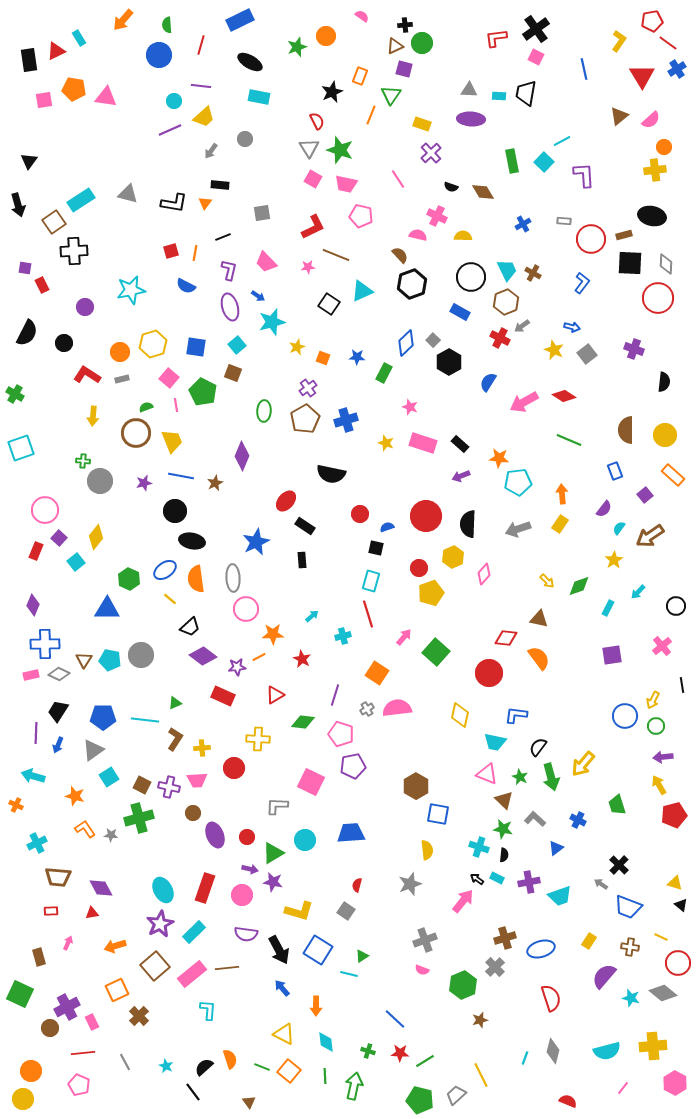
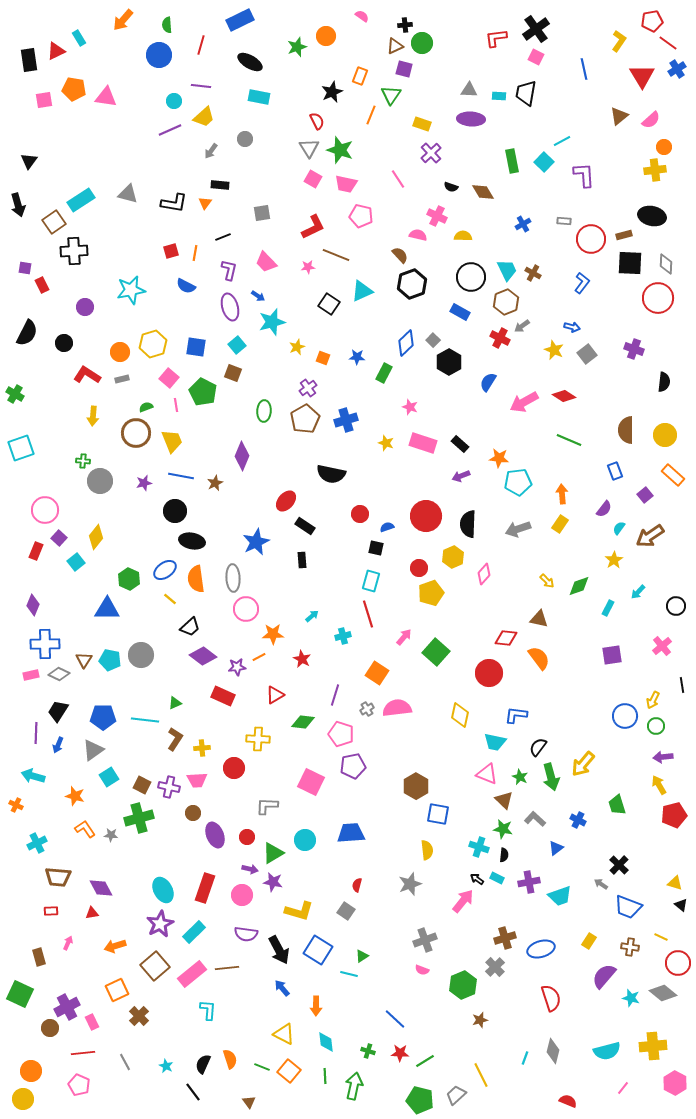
gray L-shape at (277, 806): moved 10 px left
black semicircle at (204, 1067): moved 1 px left, 3 px up; rotated 24 degrees counterclockwise
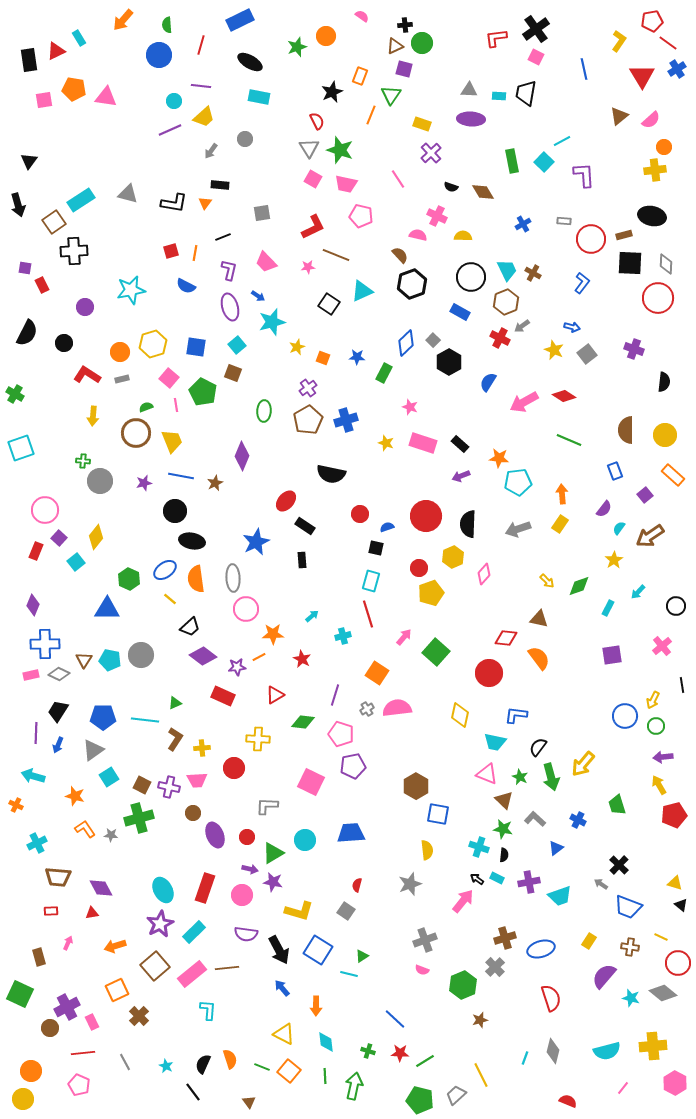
brown pentagon at (305, 419): moved 3 px right, 1 px down
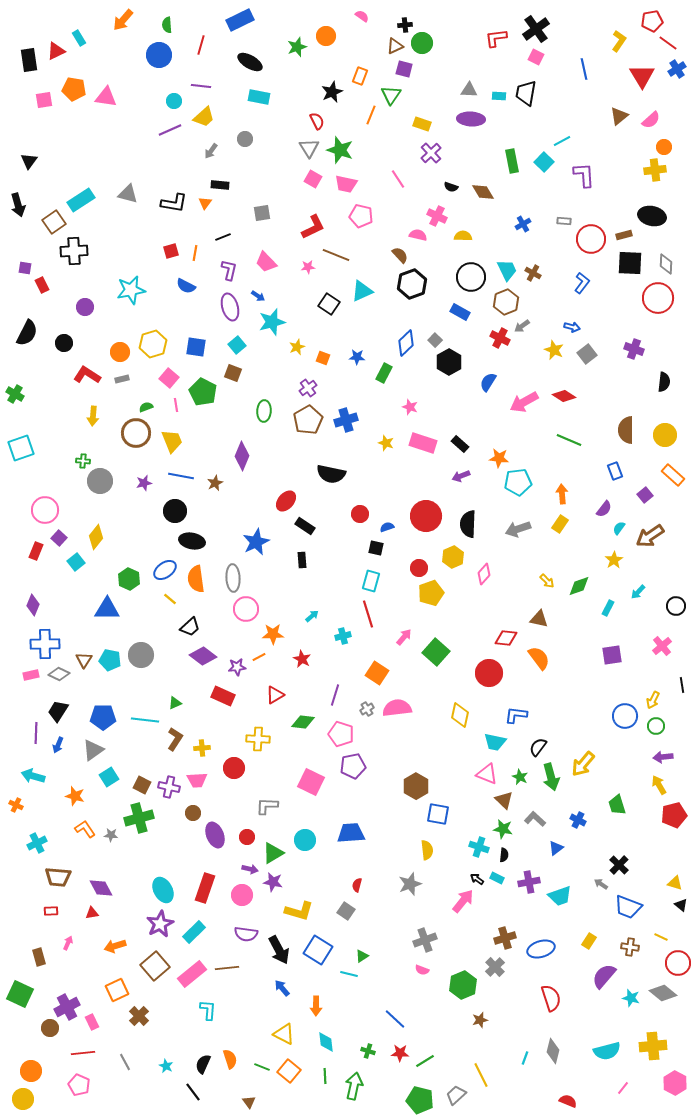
gray square at (433, 340): moved 2 px right
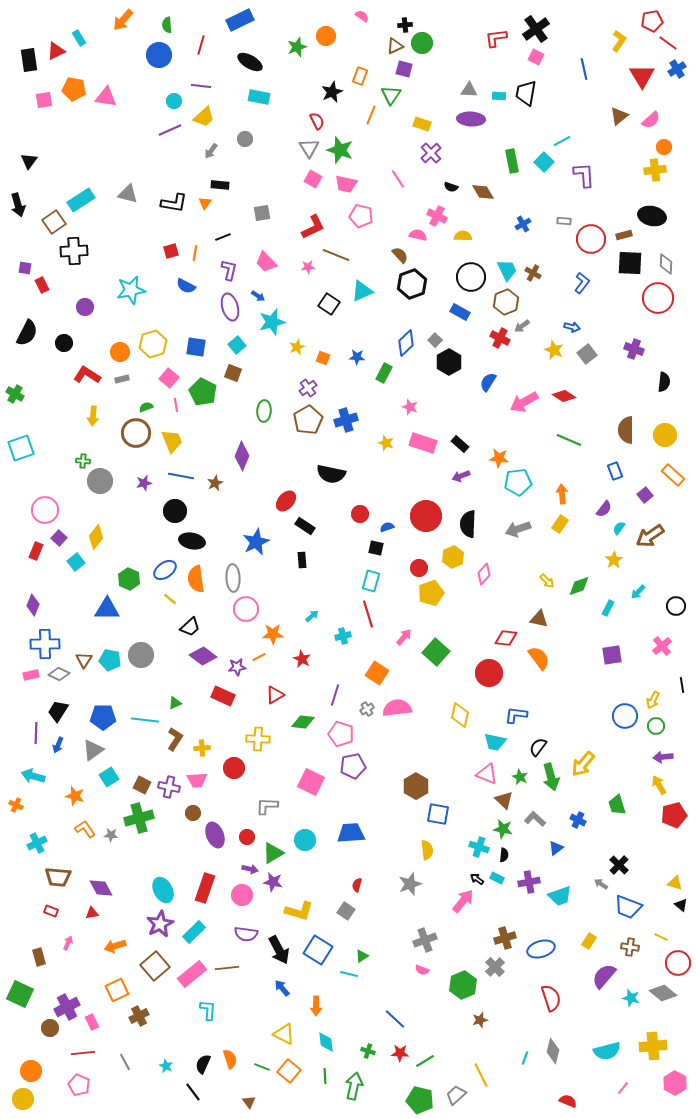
red rectangle at (51, 911): rotated 24 degrees clockwise
brown cross at (139, 1016): rotated 18 degrees clockwise
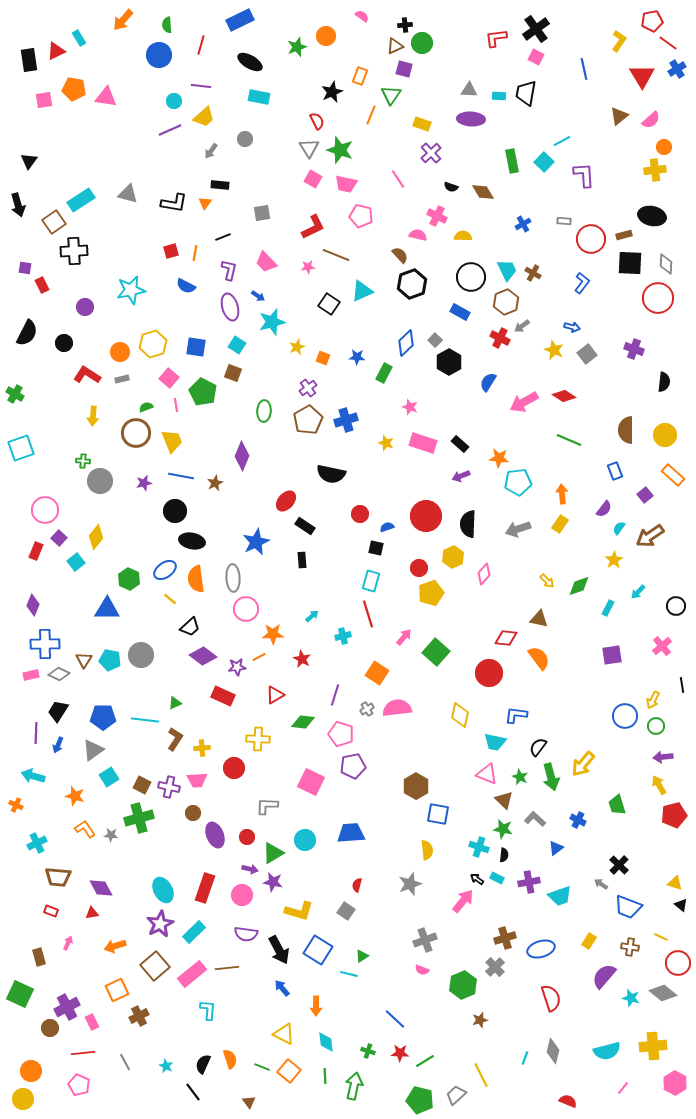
cyan square at (237, 345): rotated 18 degrees counterclockwise
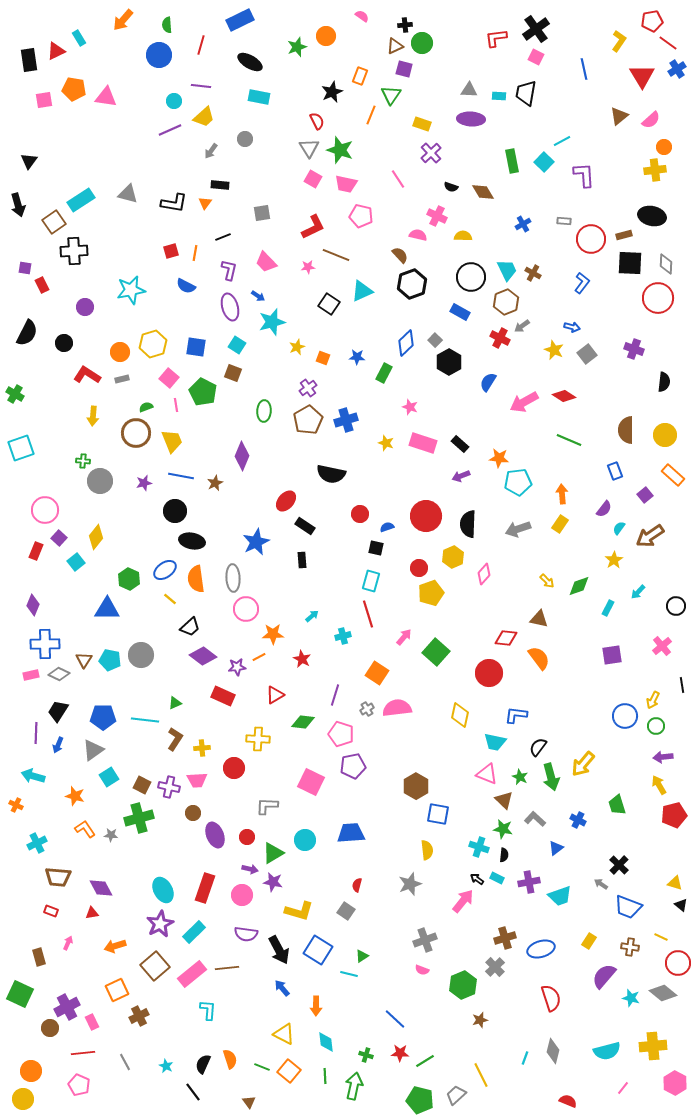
green cross at (368, 1051): moved 2 px left, 4 px down
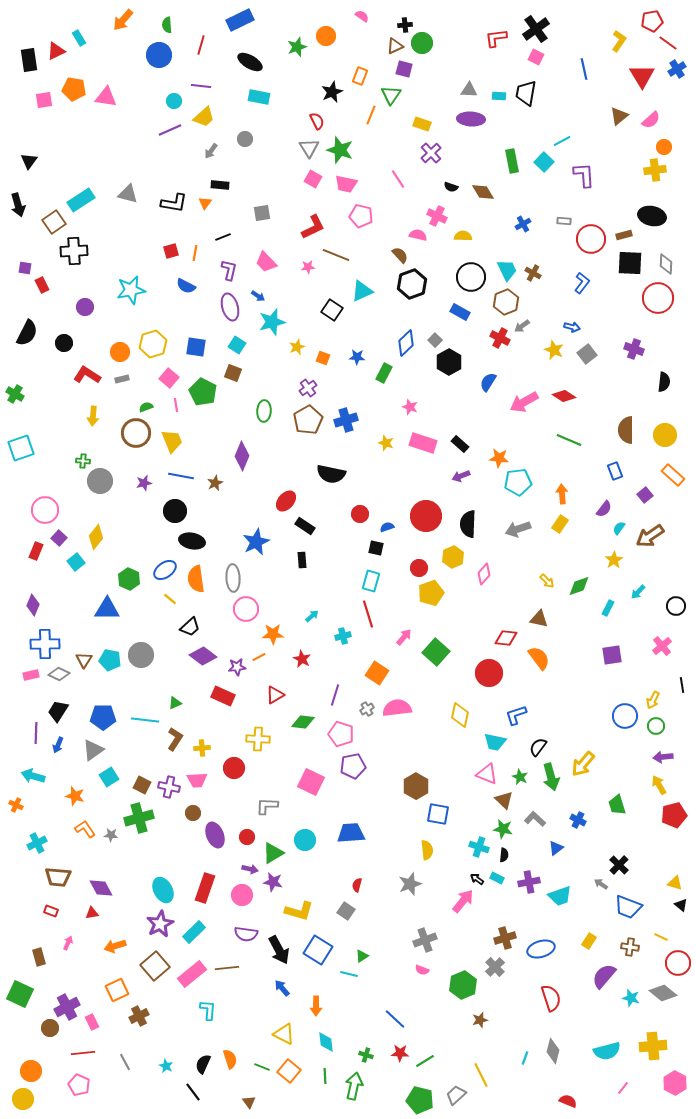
black square at (329, 304): moved 3 px right, 6 px down
blue L-shape at (516, 715): rotated 25 degrees counterclockwise
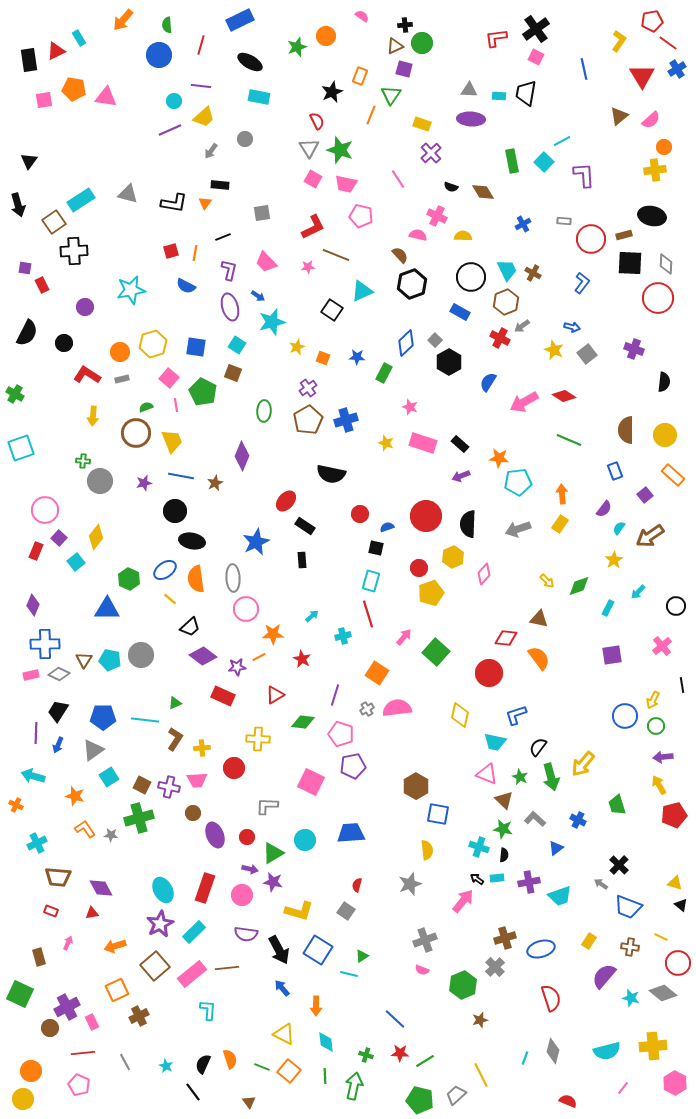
cyan rectangle at (497, 878): rotated 32 degrees counterclockwise
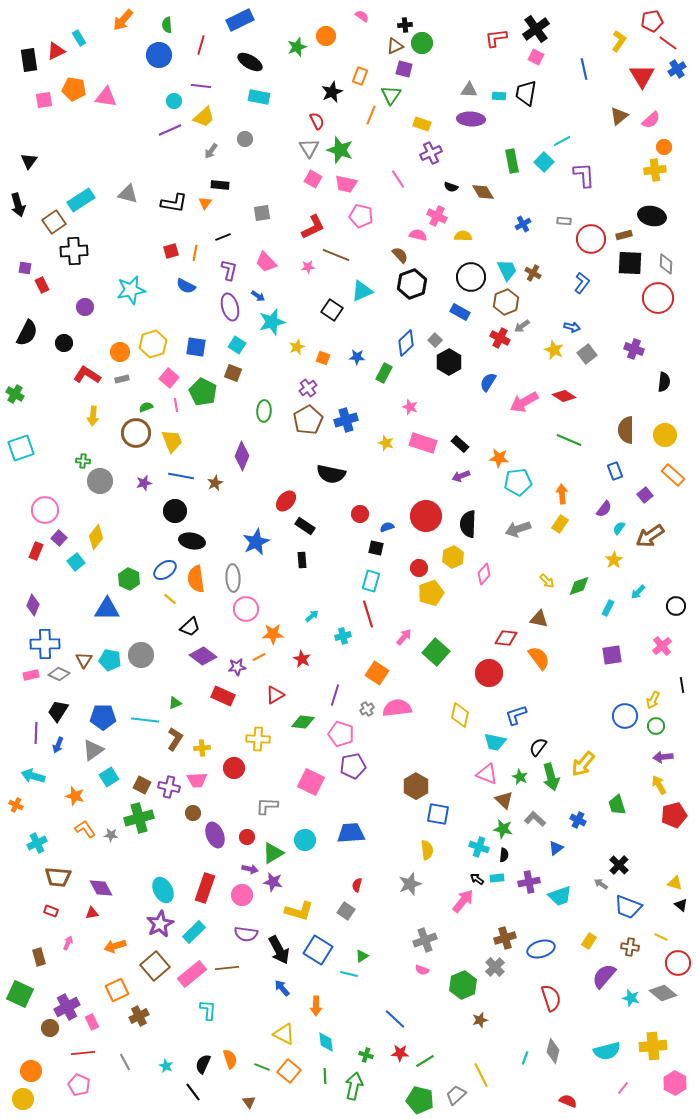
purple cross at (431, 153): rotated 20 degrees clockwise
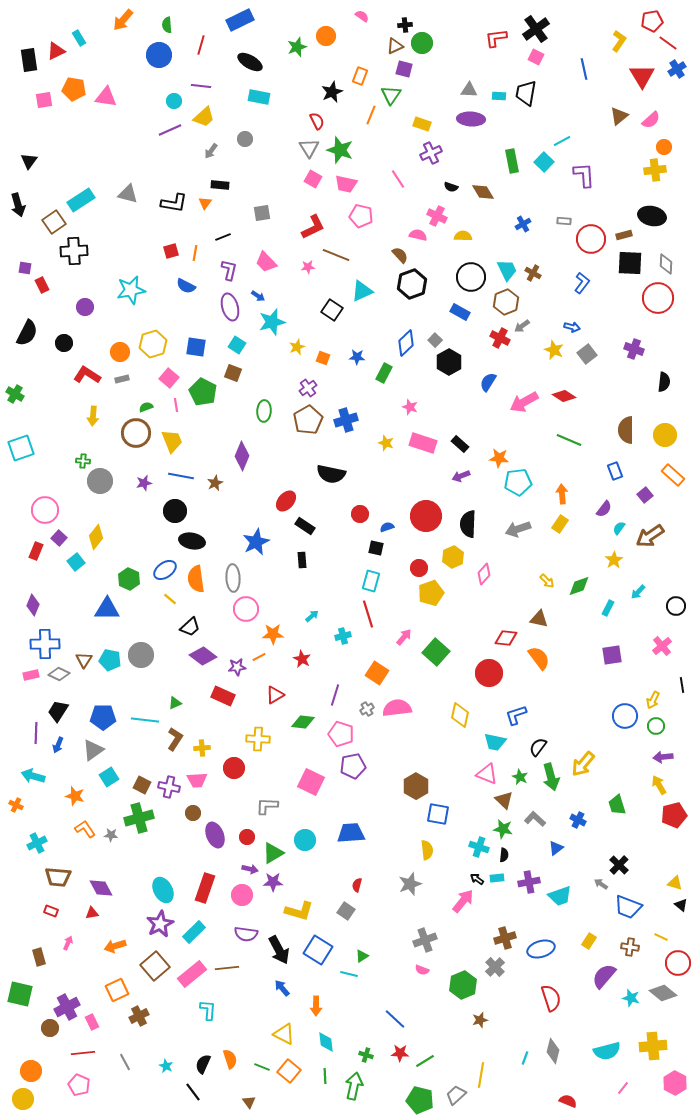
purple star at (273, 882): rotated 12 degrees counterclockwise
green square at (20, 994): rotated 12 degrees counterclockwise
yellow line at (481, 1075): rotated 35 degrees clockwise
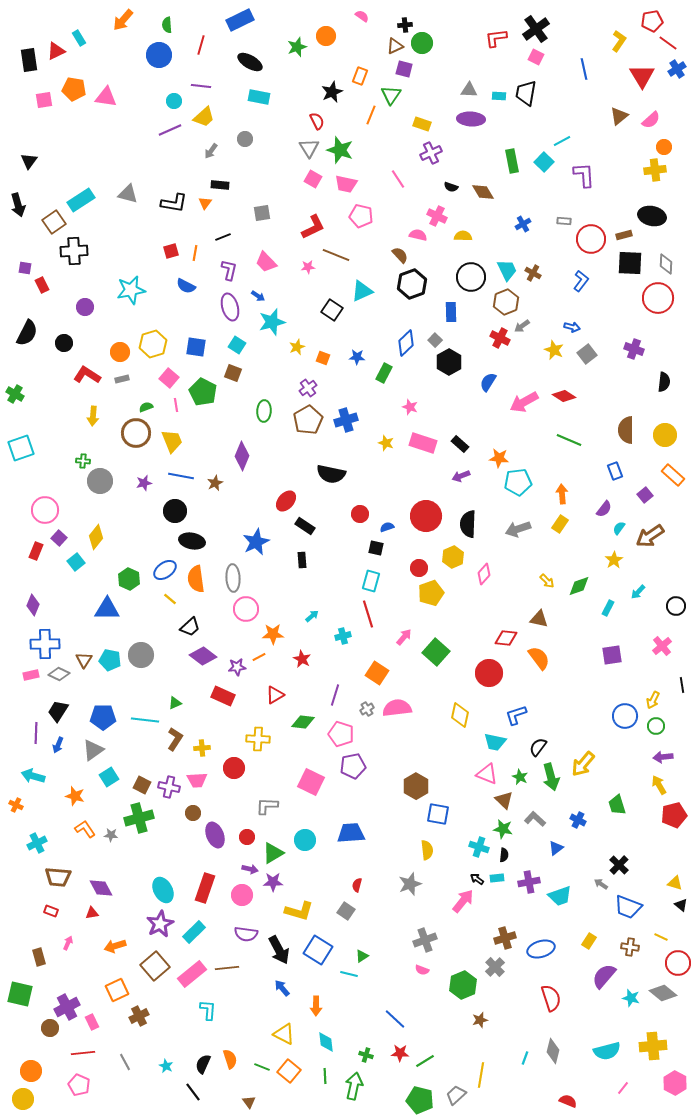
blue L-shape at (582, 283): moved 1 px left, 2 px up
blue rectangle at (460, 312): moved 9 px left; rotated 60 degrees clockwise
